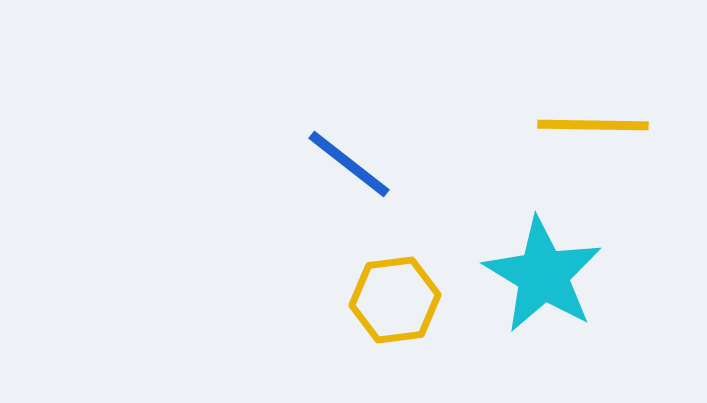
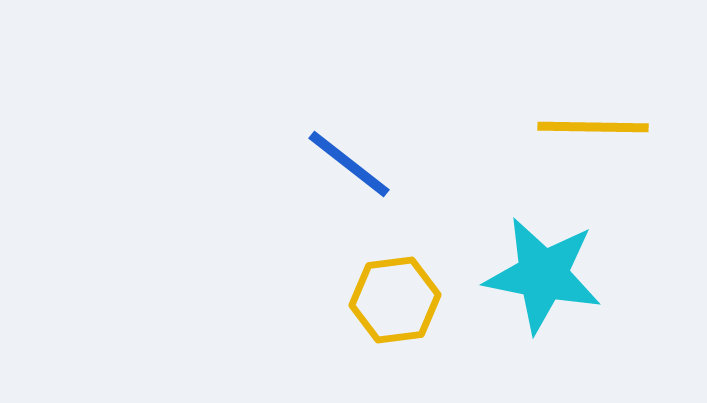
yellow line: moved 2 px down
cyan star: rotated 20 degrees counterclockwise
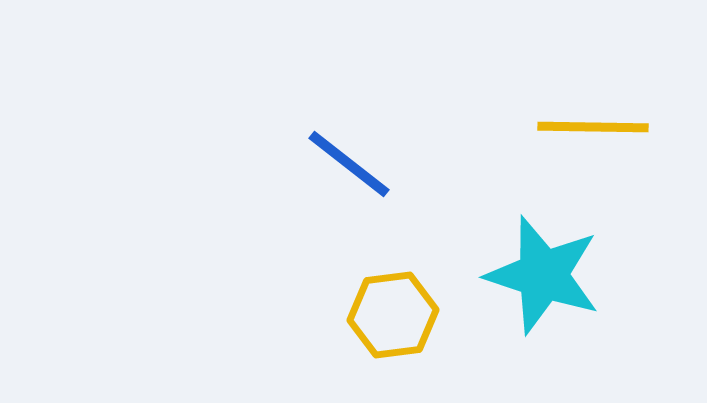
cyan star: rotated 7 degrees clockwise
yellow hexagon: moved 2 px left, 15 px down
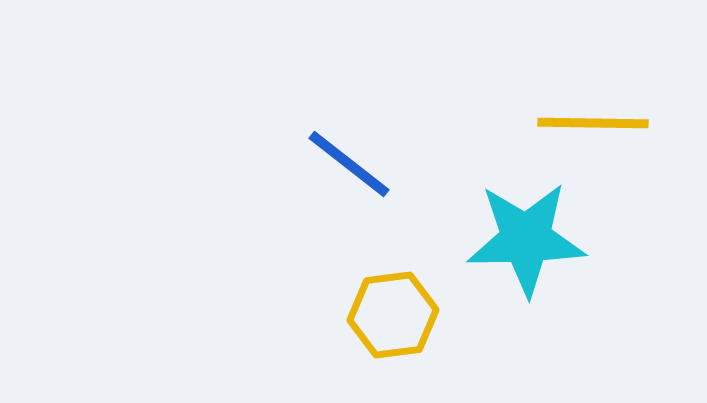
yellow line: moved 4 px up
cyan star: moved 17 px left, 36 px up; rotated 19 degrees counterclockwise
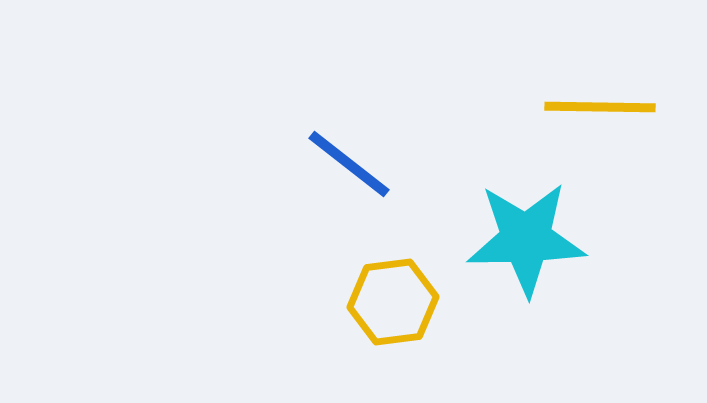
yellow line: moved 7 px right, 16 px up
yellow hexagon: moved 13 px up
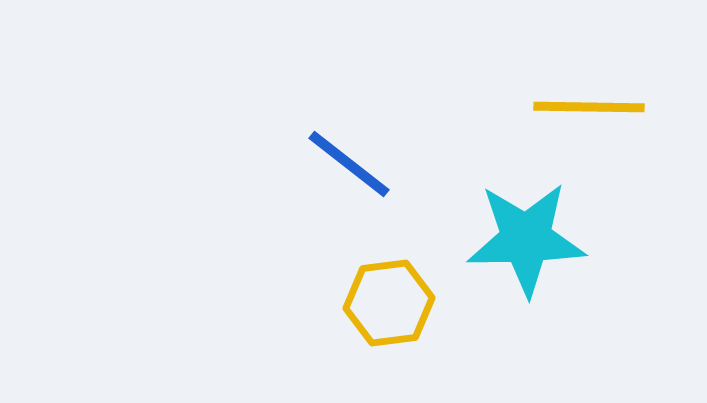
yellow line: moved 11 px left
yellow hexagon: moved 4 px left, 1 px down
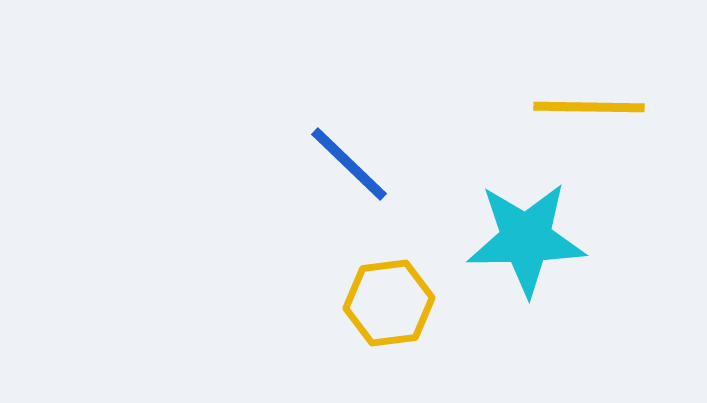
blue line: rotated 6 degrees clockwise
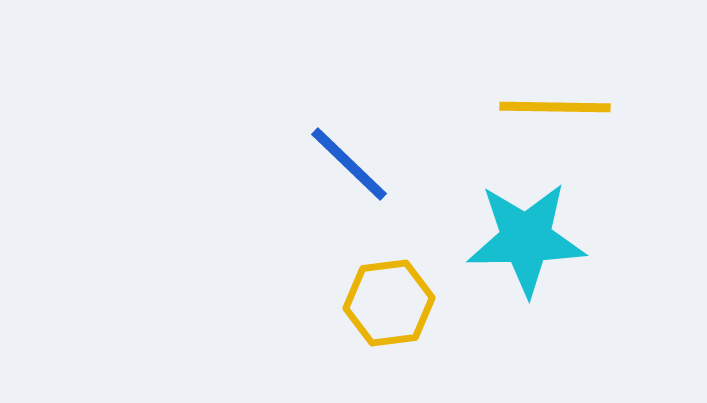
yellow line: moved 34 px left
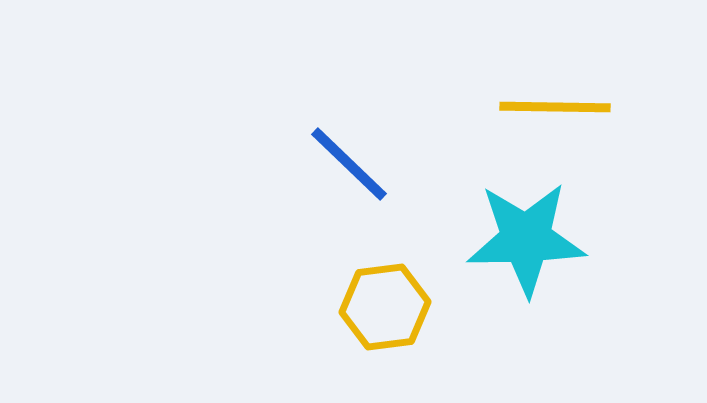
yellow hexagon: moved 4 px left, 4 px down
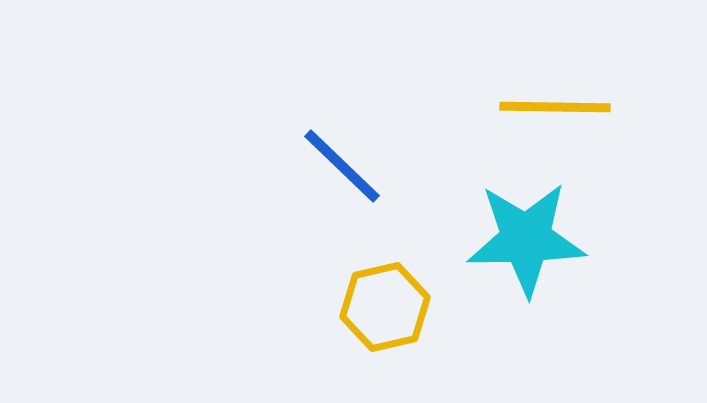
blue line: moved 7 px left, 2 px down
yellow hexagon: rotated 6 degrees counterclockwise
